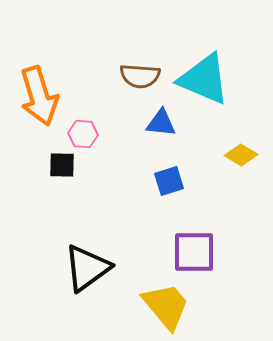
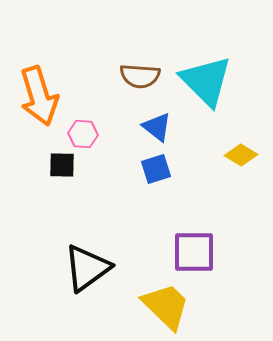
cyan triangle: moved 2 px right, 2 px down; rotated 22 degrees clockwise
blue triangle: moved 4 px left, 4 px down; rotated 32 degrees clockwise
blue square: moved 13 px left, 12 px up
yellow trapezoid: rotated 6 degrees counterclockwise
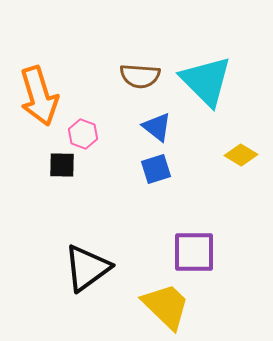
pink hexagon: rotated 16 degrees clockwise
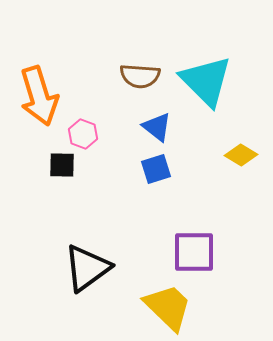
yellow trapezoid: moved 2 px right, 1 px down
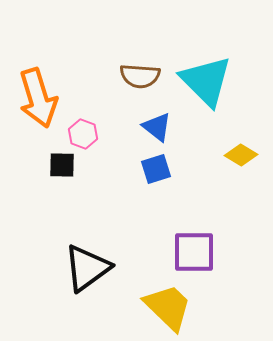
orange arrow: moved 1 px left, 2 px down
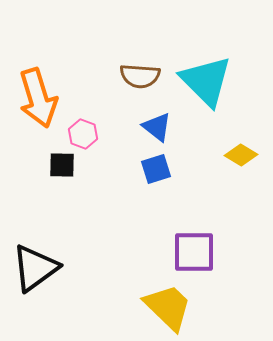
black triangle: moved 52 px left
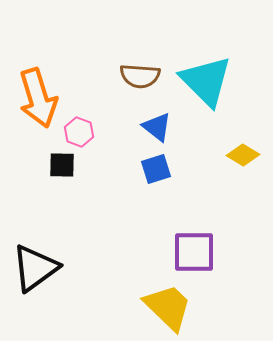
pink hexagon: moved 4 px left, 2 px up
yellow diamond: moved 2 px right
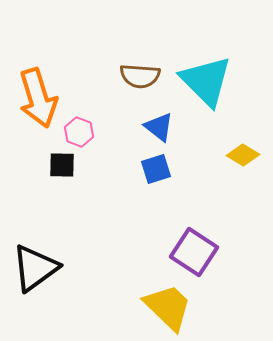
blue triangle: moved 2 px right
purple square: rotated 33 degrees clockwise
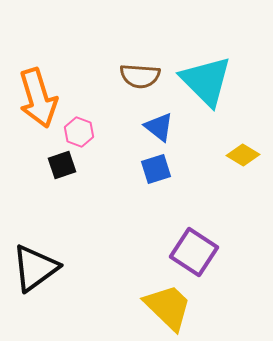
black square: rotated 20 degrees counterclockwise
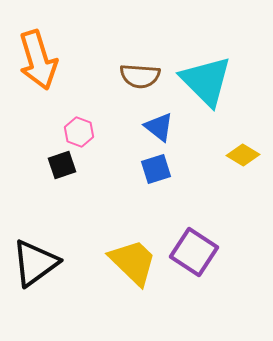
orange arrow: moved 38 px up
black triangle: moved 5 px up
yellow trapezoid: moved 35 px left, 45 px up
